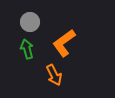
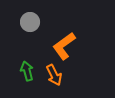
orange L-shape: moved 3 px down
green arrow: moved 22 px down
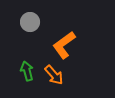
orange L-shape: moved 1 px up
orange arrow: rotated 15 degrees counterclockwise
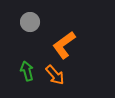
orange arrow: moved 1 px right
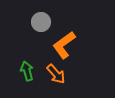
gray circle: moved 11 px right
orange arrow: moved 1 px right, 1 px up
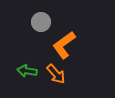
green arrow: rotated 66 degrees counterclockwise
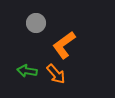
gray circle: moved 5 px left, 1 px down
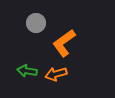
orange L-shape: moved 2 px up
orange arrow: rotated 115 degrees clockwise
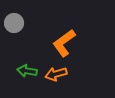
gray circle: moved 22 px left
